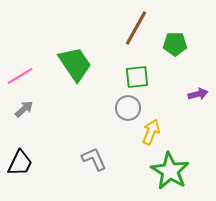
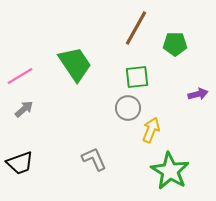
yellow arrow: moved 2 px up
black trapezoid: rotated 44 degrees clockwise
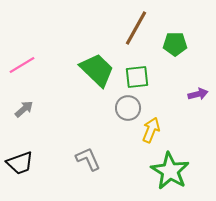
green trapezoid: moved 22 px right, 6 px down; rotated 12 degrees counterclockwise
pink line: moved 2 px right, 11 px up
gray L-shape: moved 6 px left
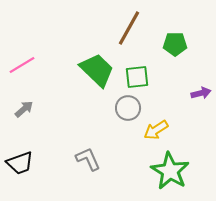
brown line: moved 7 px left
purple arrow: moved 3 px right, 1 px up
yellow arrow: moved 5 px right; rotated 145 degrees counterclockwise
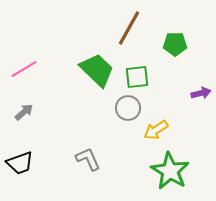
pink line: moved 2 px right, 4 px down
gray arrow: moved 3 px down
